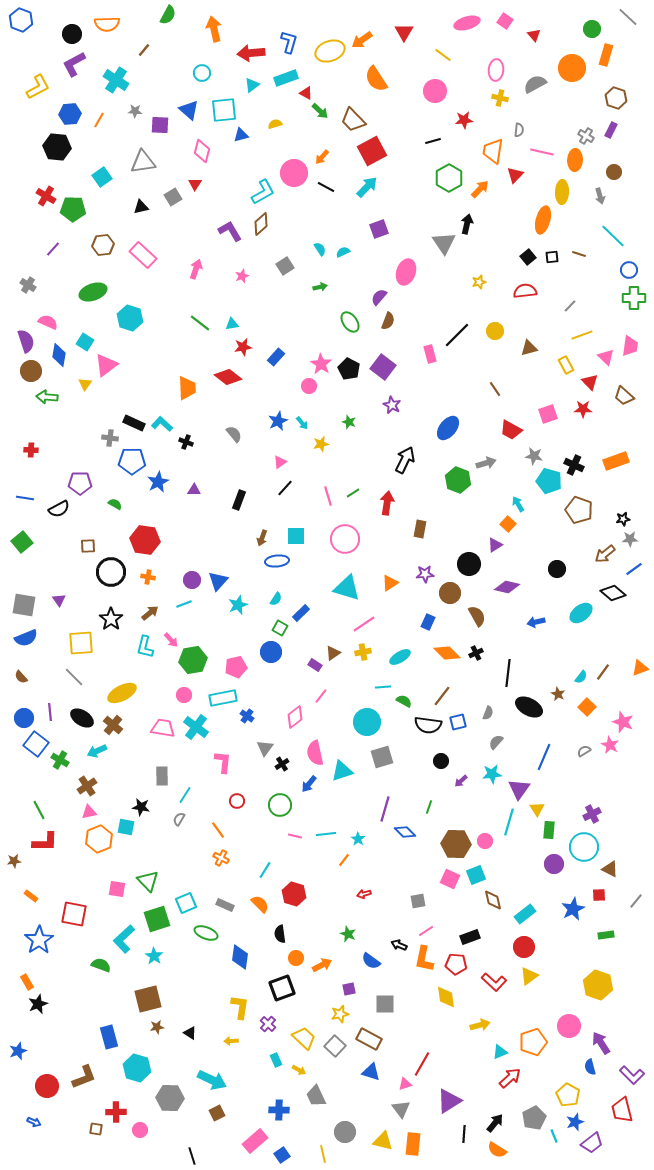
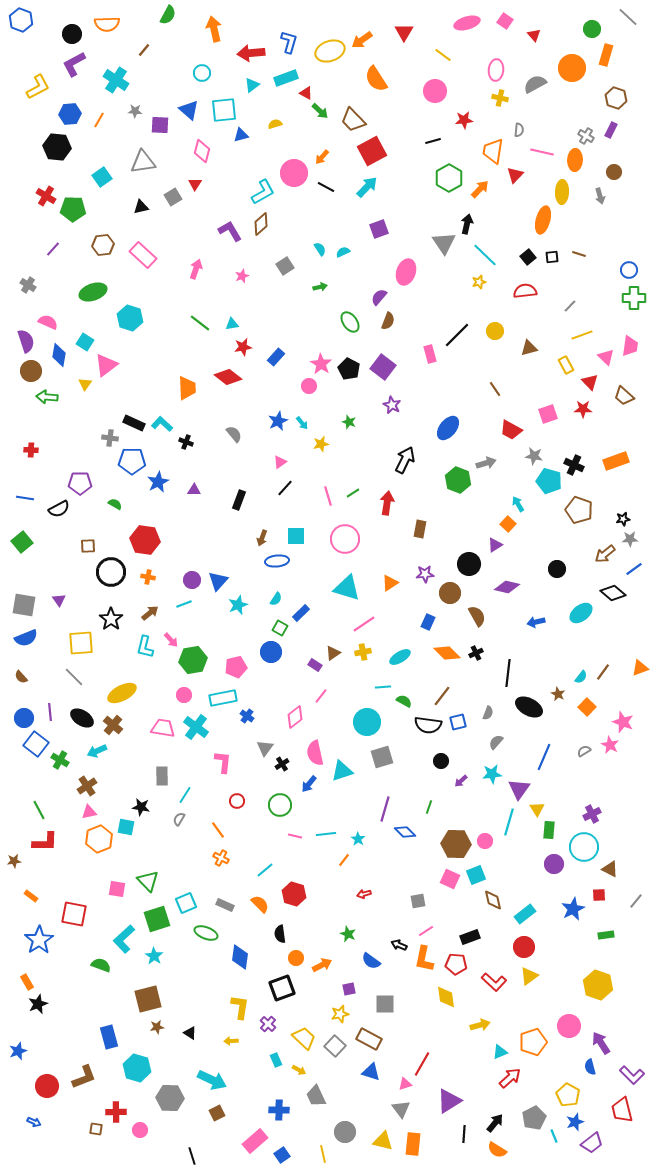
cyan line at (613, 236): moved 128 px left, 19 px down
cyan line at (265, 870): rotated 18 degrees clockwise
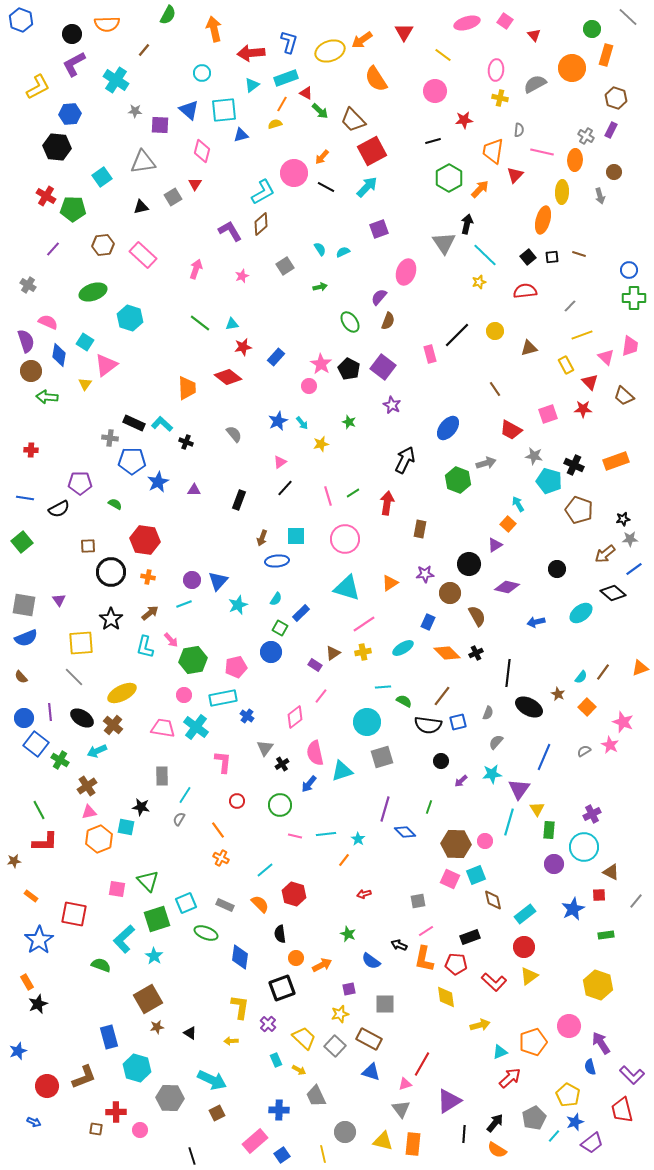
orange line at (99, 120): moved 183 px right, 16 px up
cyan ellipse at (400, 657): moved 3 px right, 9 px up
brown triangle at (610, 869): moved 1 px right, 3 px down
brown square at (148, 999): rotated 16 degrees counterclockwise
cyan line at (554, 1136): rotated 64 degrees clockwise
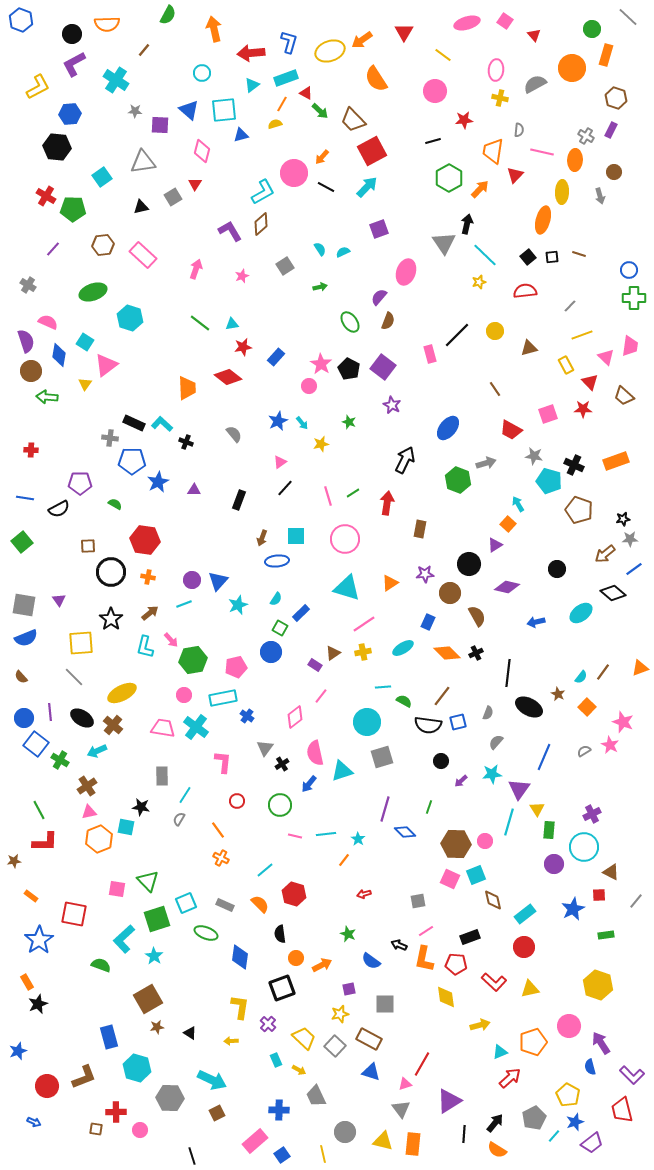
yellow triangle at (529, 976): moved 1 px right, 13 px down; rotated 24 degrees clockwise
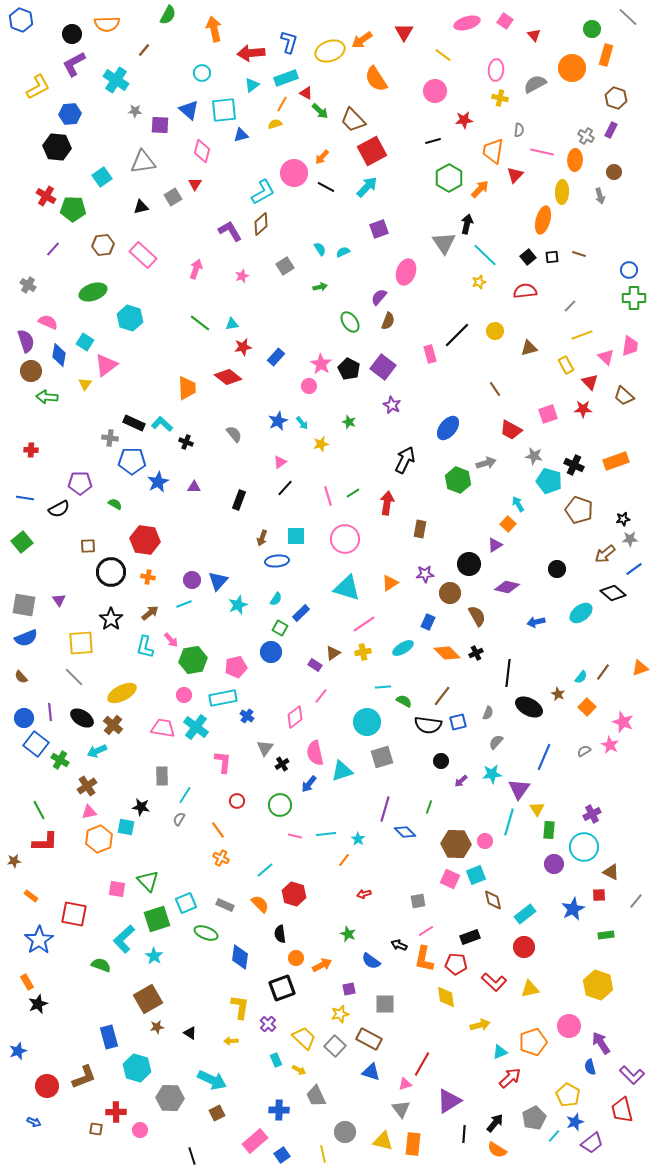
purple triangle at (194, 490): moved 3 px up
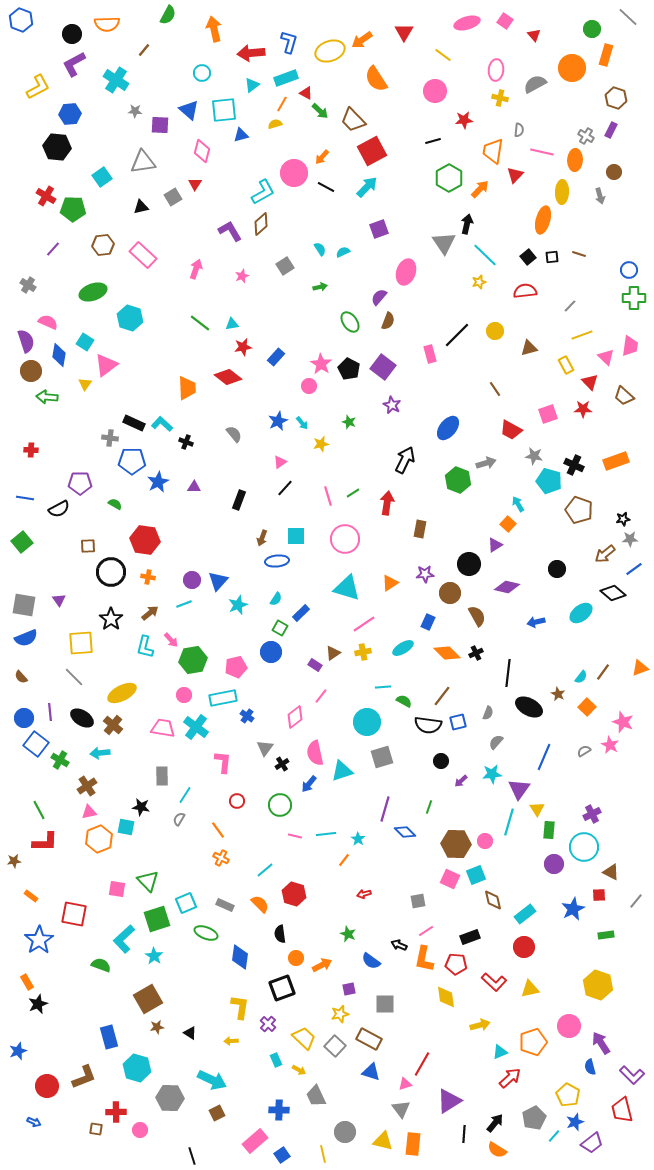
cyan arrow at (97, 751): moved 3 px right, 2 px down; rotated 18 degrees clockwise
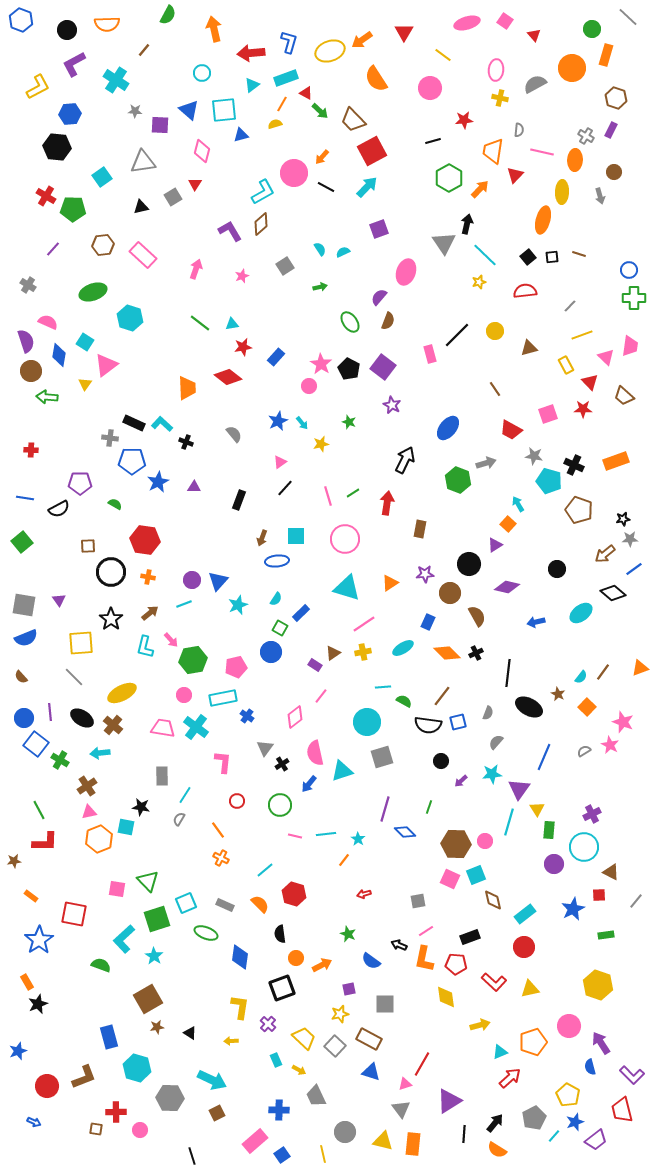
black circle at (72, 34): moved 5 px left, 4 px up
pink circle at (435, 91): moved 5 px left, 3 px up
purple trapezoid at (592, 1143): moved 4 px right, 3 px up
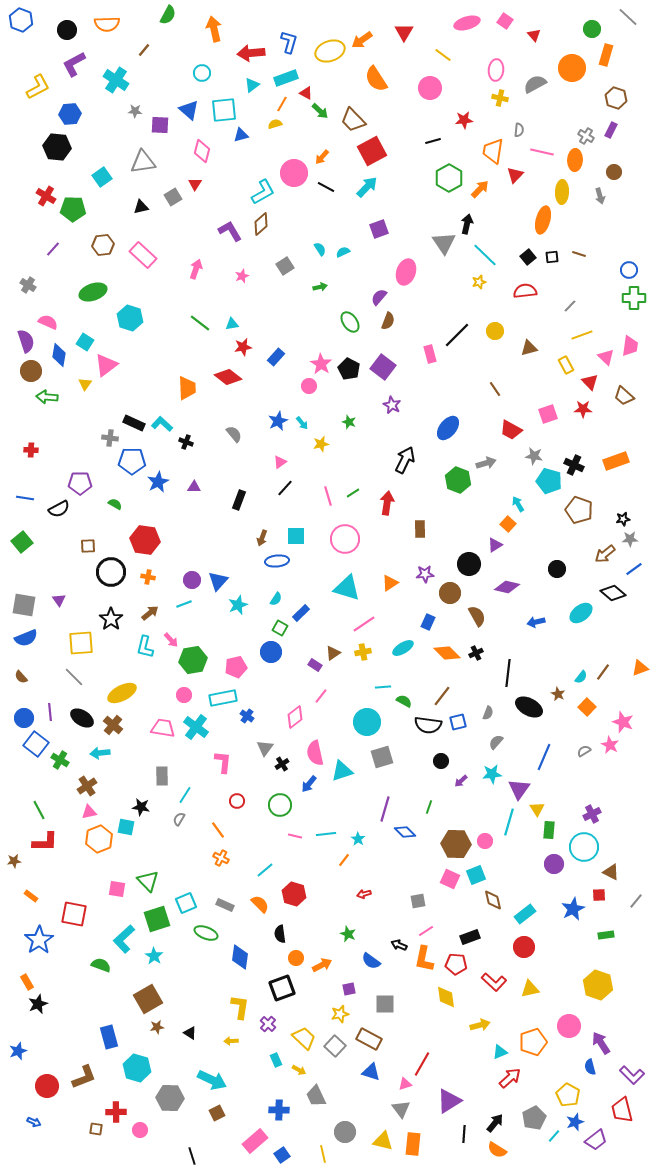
brown rectangle at (420, 529): rotated 12 degrees counterclockwise
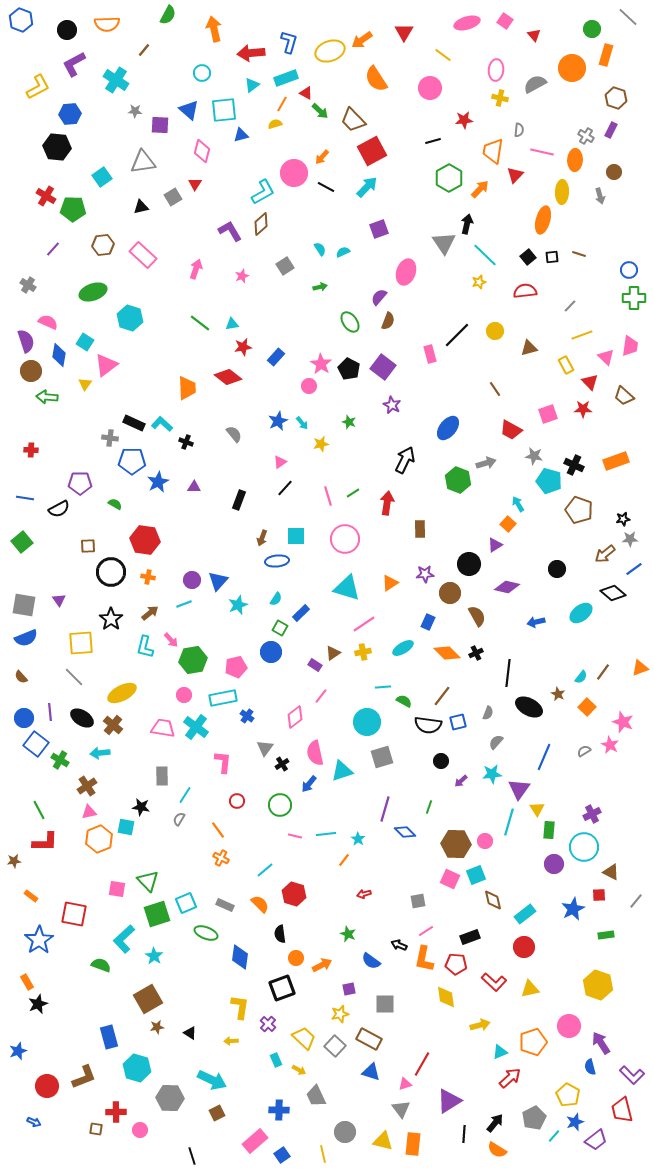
green square at (157, 919): moved 5 px up
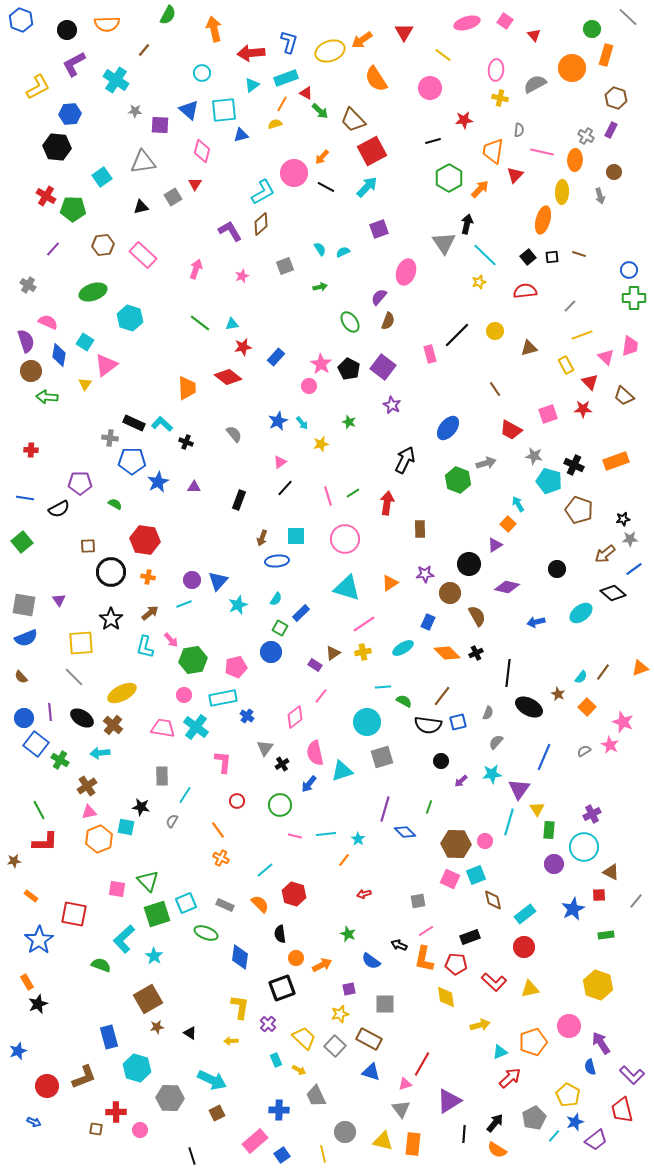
gray square at (285, 266): rotated 12 degrees clockwise
gray semicircle at (179, 819): moved 7 px left, 2 px down
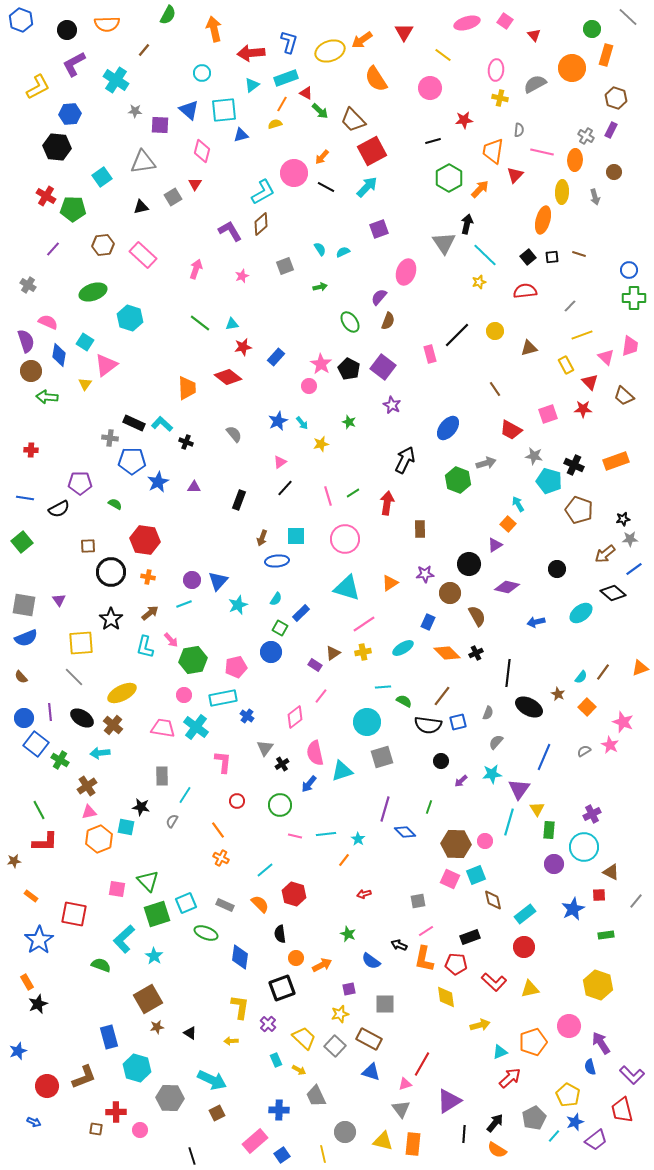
gray arrow at (600, 196): moved 5 px left, 1 px down
